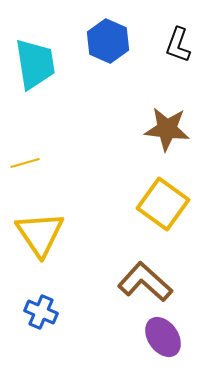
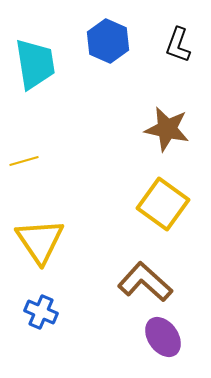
brown star: rotated 6 degrees clockwise
yellow line: moved 1 px left, 2 px up
yellow triangle: moved 7 px down
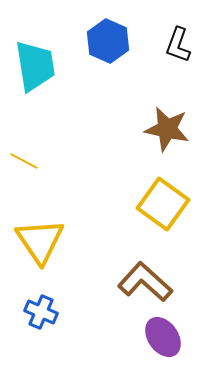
cyan trapezoid: moved 2 px down
yellow line: rotated 44 degrees clockwise
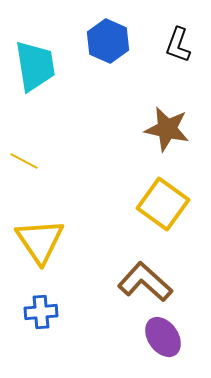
blue cross: rotated 28 degrees counterclockwise
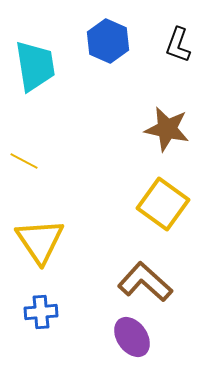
purple ellipse: moved 31 px left
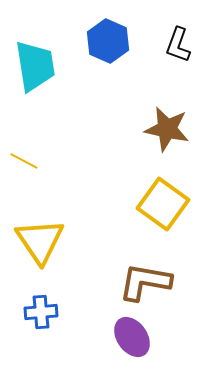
brown L-shape: rotated 32 degrees counterclockwise
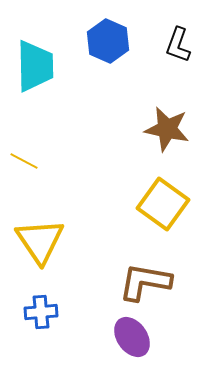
cyan trapezoid: rotated 8 degrees clockwise
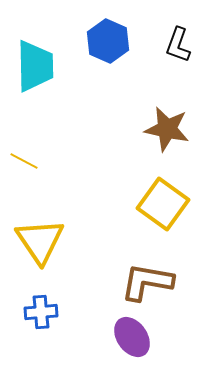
brown L-shape: moved 2 px right
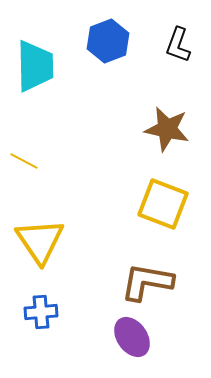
blue hexagon: rotated 15 degrees clockwise
yellow square: rotated 15 degrees counterclockwise
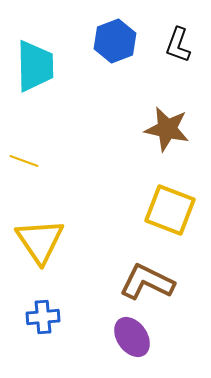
blue hexagon: moved 7 px right
yellow line: rotated 8 degrees counterclockwise
yellow square: moved 7 px right, 6 px down
brown L-shape: rotated 16 degrees clockwise
blue cross: moved 2 px right, 5 px down
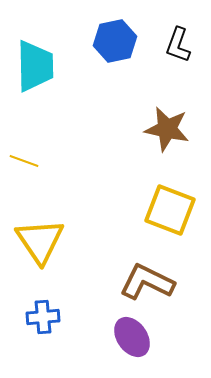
blue hexagon: rotated 9 degrees clockwise
